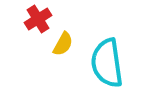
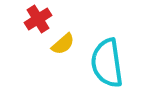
yellow semicircle: rotated 20 degrees clockwise
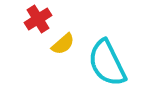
cyan semicircle: rotated 18 degrees counterclockwise
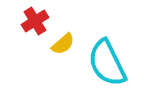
red cross: moved 3 px left, 2 px down
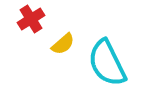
red cross: moved 4 px left, 2 px up
